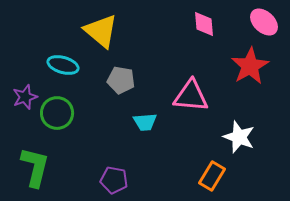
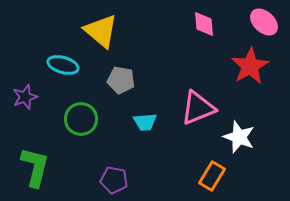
pink triangle: moved 7 px right, 12 px down; rotated 27 degrees counterclockwise
green circle: moved 24 px right, 6 px down
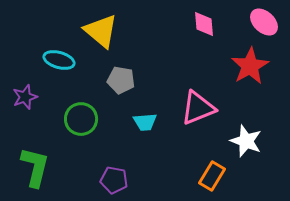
cyan ellipse: moved 4 px left, 5 px up
white star: moved 7 px right, 4 px down
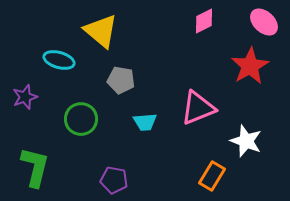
pink diamond: moved 3 px up; rotated 68 degrees clockwise
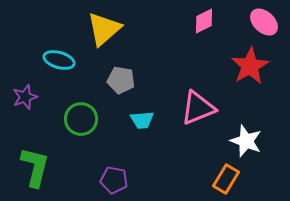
yellow triangle: moved 3 px right, 2 px up; rotated 39 degrees clockwise
cyan trapezoid: moved 3 px left, 2 px up
orange rectangle: moved 14 px right, 3 px down
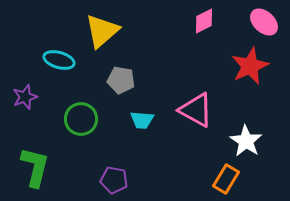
yellow triangle: moved 2 px left, 2 px down
red star: rotated 6 degrees clockwise
pink triangle: moved 2 px left, 2 px down; rotated 51 degrees clockwise
cyan trapezoid: rotated 10 degrees clockwise
white star: rotated 12 degrees clockwise
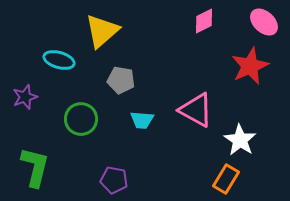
white star: moved 6 px left, 1 px up
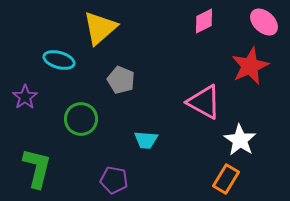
yellow triangle: moved 2 px left, 3 px up
gray pentagon: rotated 12 degrees clockwise
purple star: rotated 15 degrees counterclockwise
pink triangle: moved 8 px right, 8 px up
cyan trapezoid: moved 4 px right, 20 px down
green L-shape: moved 2 px right, 1 px down
